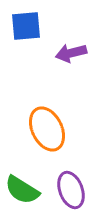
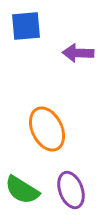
purple arrow: moved 7 px right; rotated 16 degrees clockwise
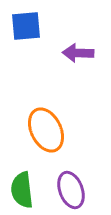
orange ellipse: moved 1 px left, 1 px down
green semicircle: rotated 51 degrees clockwise
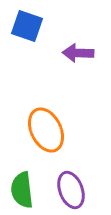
blue square: moved 1 px right; rotated 24 degrees clockwise
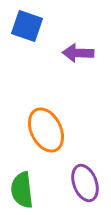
purple ellipse: moved 14 px right, 7 px up
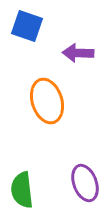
orange ellipse: moved 1 px right, 29 px up; rotated 9 degrees clockwise
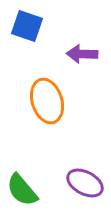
purple arrow: moved 4 px right, 1 px down
purple ellipse: rotated 42 degrees counterclockwise
green semicircle: rotated 33 degrees counterclockwise
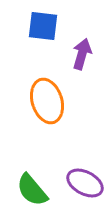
blue square: moved 16 px right; rotated 12 degrees counterclockwise
purple arrow: rotated 104 degrees clockwise
green semicircle: moved 10 px right
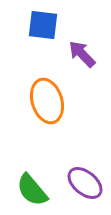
blue square: moved 1 px up
purple arrow: rotated 60 degrees counterclockwise
purple ellipse: rotated 12 degrees clockwise
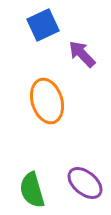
blue square: rotated 32 degrees counterclockwise
green semicircle: rotated 24 degrees clockwise
